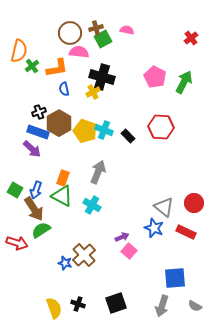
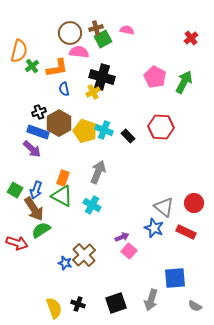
gray arrow at (162, 306): moved 11 px left, 6 px up
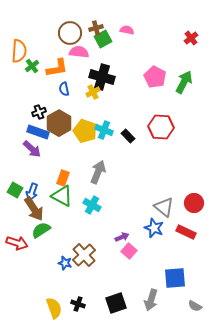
orange semicircle at (19, 51): rotated 10 degrees counterclockwise
blue arrow at (36, 190): moved 4 px left, 2 px down
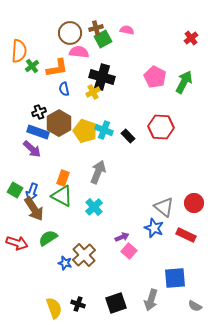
cyan cross at (92, 205): moved 2 px right, 2 px down; rotated 18 degrees clockwise
green semicircle at (41, 230): moved 7 px right, 8 px down
red rectangle at (186, 232): moved 3 px down
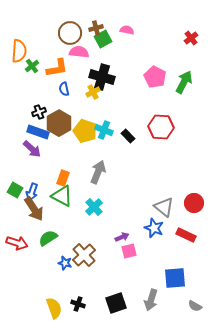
pink square at (129, 251): rotated 35 degrees clockwise
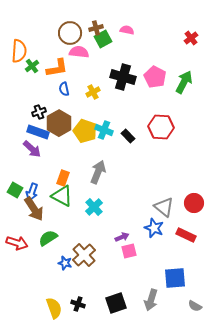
black cross at (102, 77): moved 21 px right
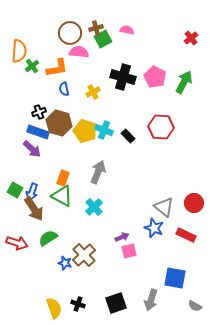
brown hexagon at (59, 123): rotated 15 degrees counterclockwise
blue square at (175, 278): rotated 15 degrees clockwise
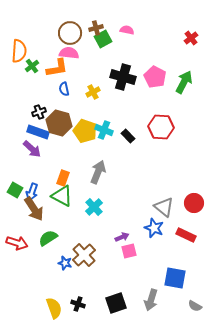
pink semicircle at (79, 52): moved 10 px left, 1 px down
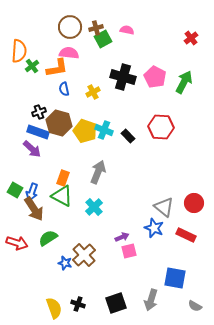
brown circle at (70, 33): moved 6 px up
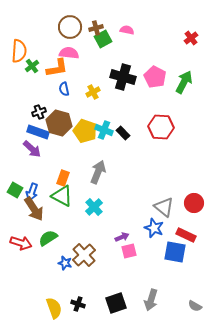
black rectangle at (128, 136): moved 5 px left, 3 px up
red arrow at (17, 243): moved 4 px right
blue square at (175, 278): moved 26 px up
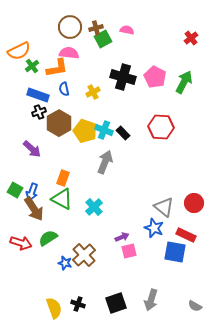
orange semicircle at (19, 51): rotated 60 degrees clockwise
brown hexagon at (59, 123): rotated 15 degrees clockwise
blue rectangle at (38, 132): moved 37 px up
gray arrow at (98, 172): moved 7 px right, 10 px up
green triangle at (62, 196): moved 3 px down
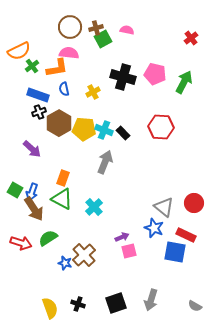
pink pentagon at (155, 77): moved 3 px up; rotated 15 degrees counterclockwise
yellow pentagon at (85, 131): moved 1 px left, 2 px up; rotated 15 degrees counterclockwise
yellow semicircle at (54, 308): moved 4 px left
